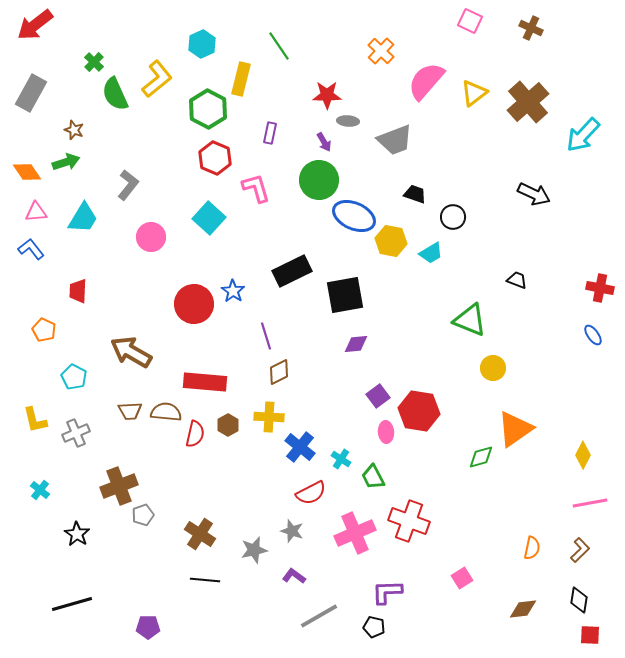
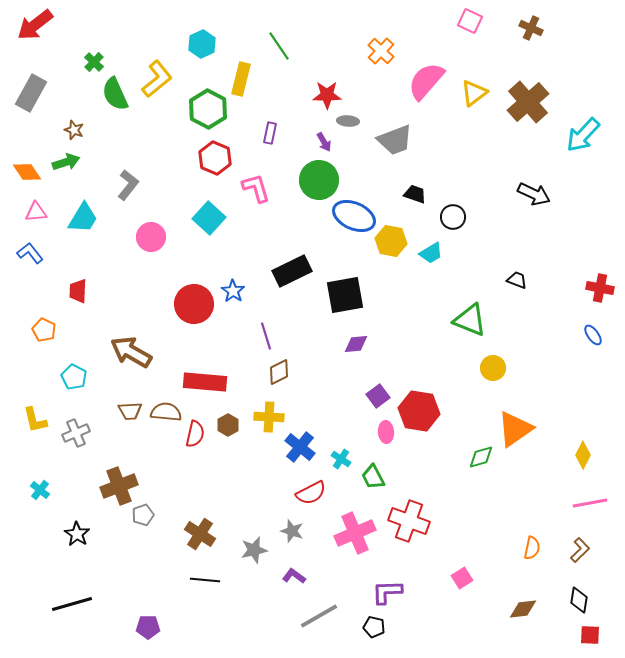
blue L-shape at (31, 249): moved 1 px left, 4 px down
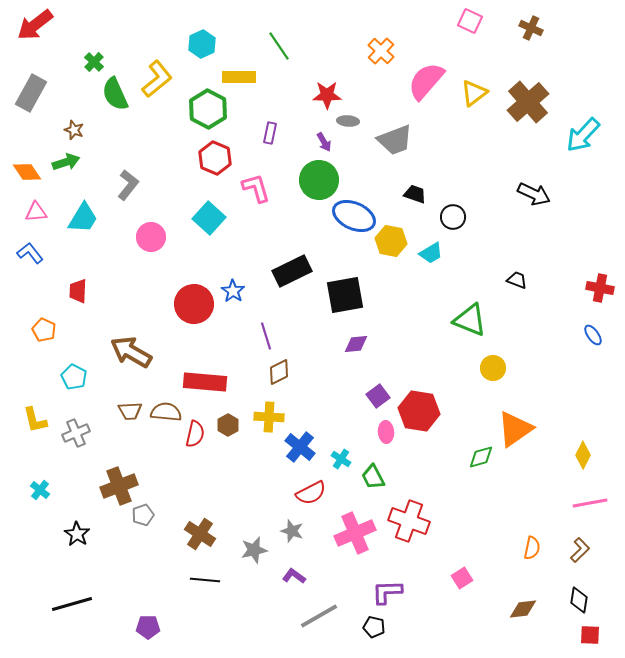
yellow rectangle at (241, 79): moved 2 px left, 2 px up; rotated 76 degrees clockwise
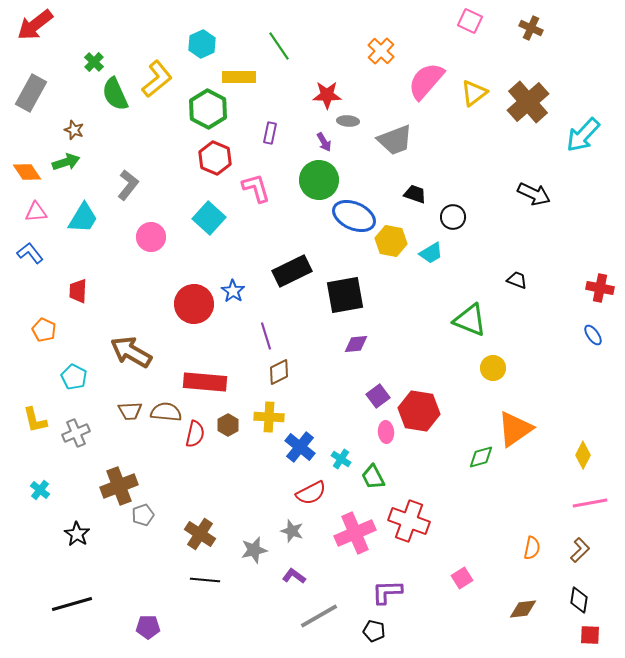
black pentagon at (374, 627): moved 4 px down
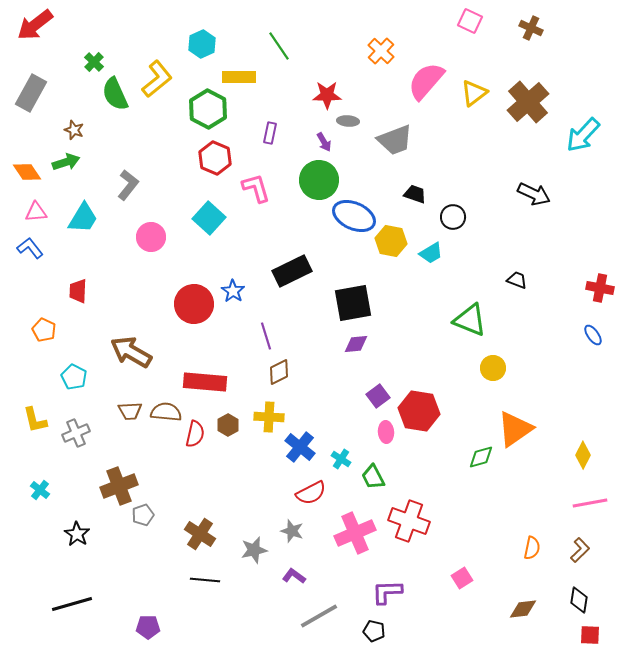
blue L-shape at (30, 253): moved 5 px up
black square at (345, 295): moved 8 px right, 8 px down
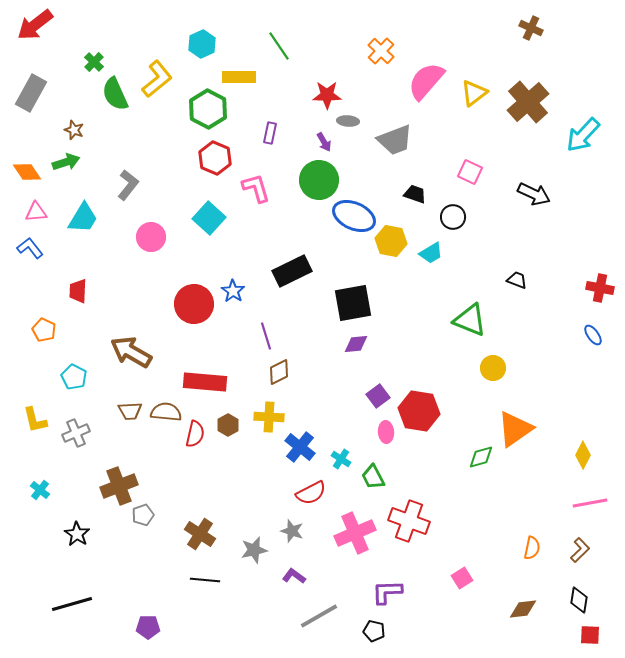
pink square at (470, 21): moved 151 px down
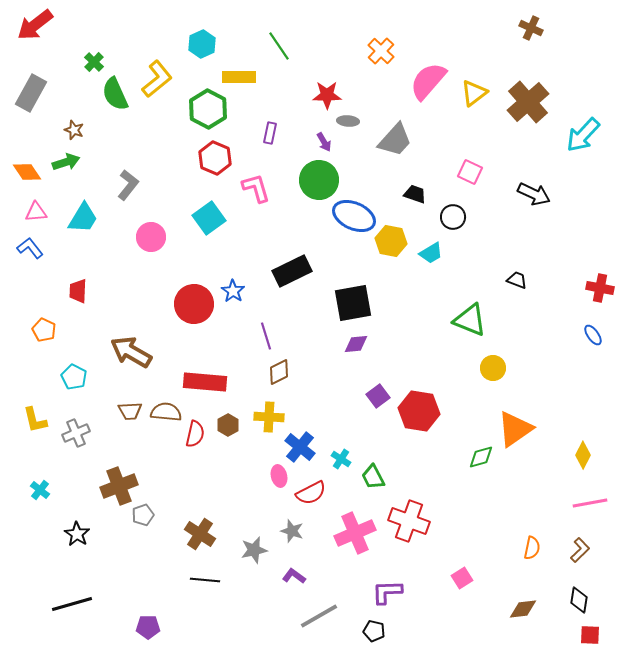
pink semicircle at (426, 81): moved 2 px right
gray trapezoid at (395, 140): rotated 27 degrees counterclockwise
cyan square at (209, 218): rotated 12 degrees clockwise
pink ellipse at (386, 432): moved 107 px left, 44 px down; rotated 10 degrees counterclockwise
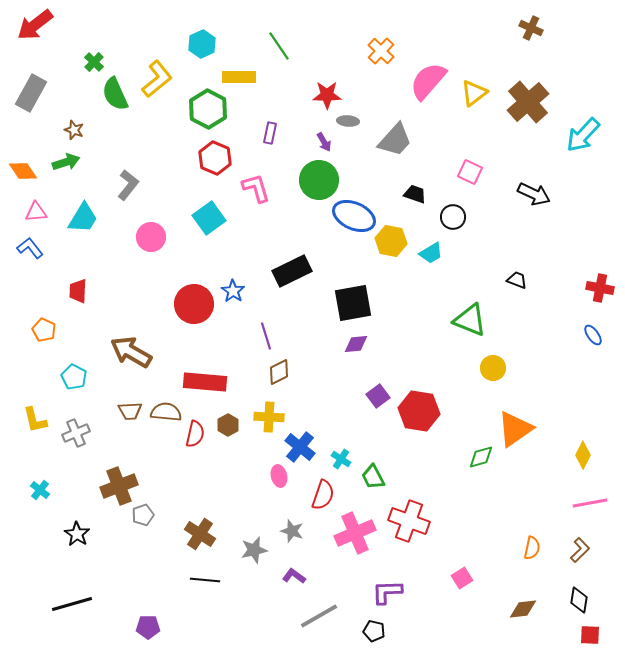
orange diamond at (27, 172): moved 4 px left, 1 px up
red semicircle at (311, 493): moved 12 px right, 2 px down; rotated 44 degrees counterclockwise
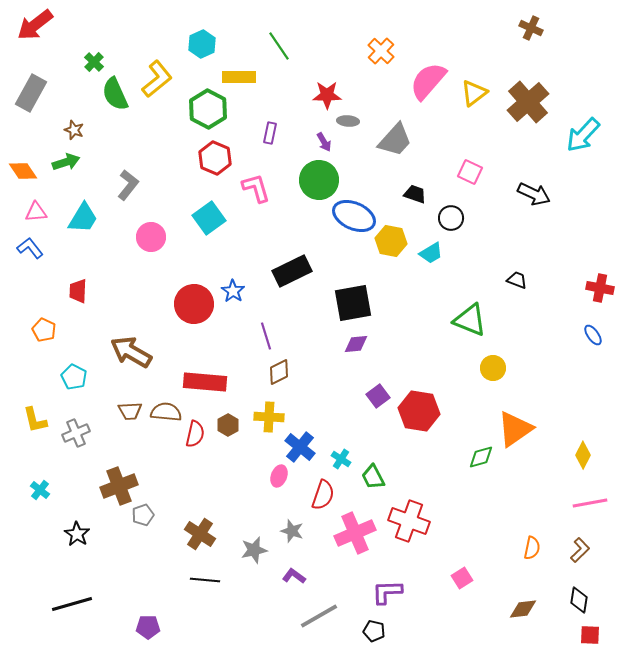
black circle at (453, 217): moved 2 px left, 1 px down
pink ellipse at (279, 476): rotated 35 degrees clockwise
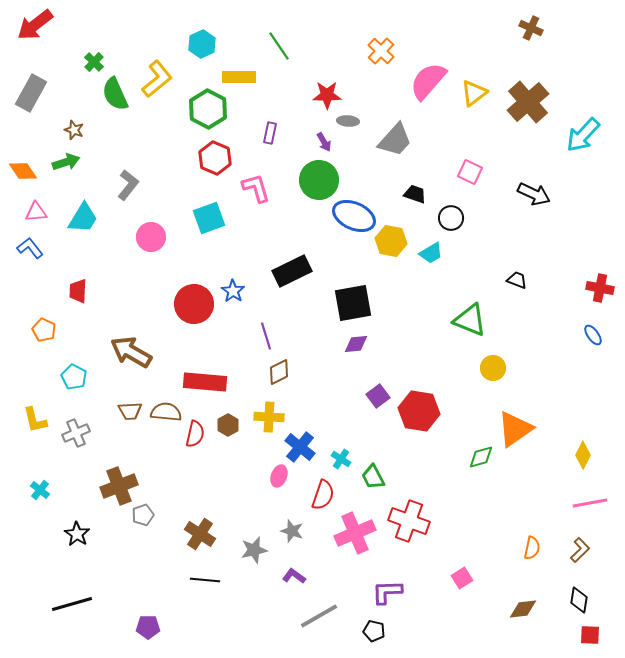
cyan square at (209, 218): rotated 16 degrees clockwise
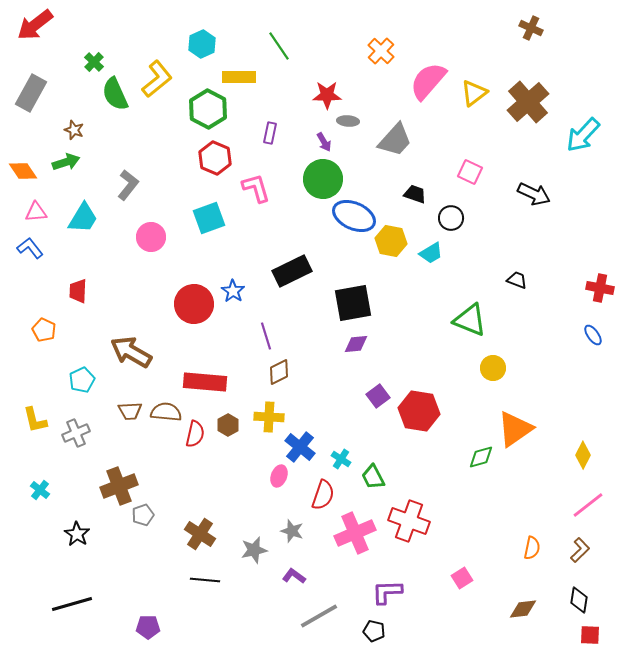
green circle at (319, 180): moved 4 px right, 1 px up
cyan pentagon at (74, 377): moved 8 px right, 3 px down; rotated 20 degrees clockwise
pink line at (590, 503): moved 2 px left, 2 px down; rotated 28 degrees counterclockwise
